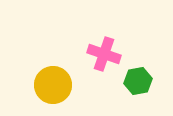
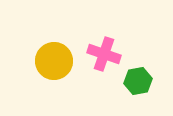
yellow circle: moved 1 px right, 24 px up
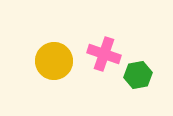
green hexagon: moved 6 px up
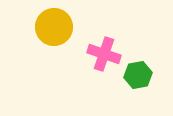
yellow circle: moved 34 px up
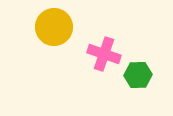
green hexagon: rotated 8 degrees clockwise
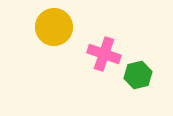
green hexagon: rotated 12 degrees counterclockwise
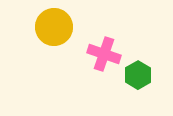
green hexagon: rotated 16 degrees counterclockwise
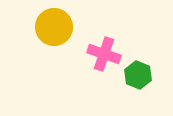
green hexagon: rotated 8 degrees counterclockwise
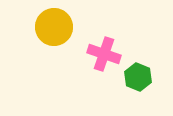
green hexagon: moved 2 px down
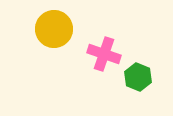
yellow circle: moved 2 px down
